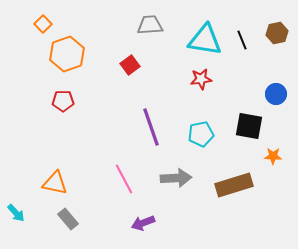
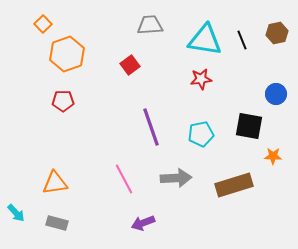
orange triangle: rotated 20 degrees counterclockwise
gray rectangle: moved 11 px left, 4 px down; rotated 35 degrees counterclockwise
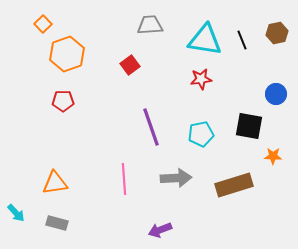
pink line: rotated 24 degrees clockwise
purple arrow: moved 17 px right, 7 px down
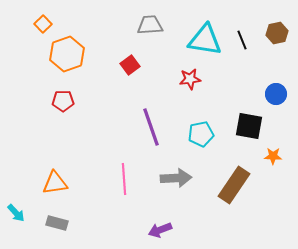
red star: moved 11 px left
brown rectangle: rotated 39 degrees counterclockwise
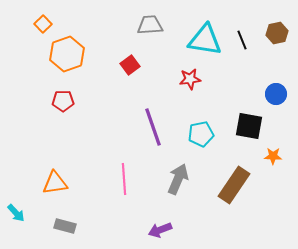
purple line: moved 2 px right
gray arrow: moved 2 px right, 1 px down; rotated 64 degrees counterclockwise
gray rectangle: moved 8 px right, 3 px down
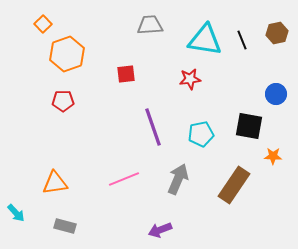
red square: moved 4 px left, 9 px down; rotated 30 degrees clockwise
pink line: rotated 72 degrees clockwise
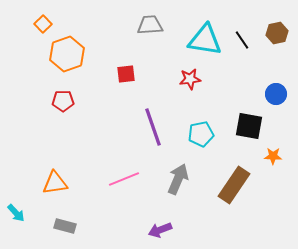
black line: rotated 12 degrees counterclockwise
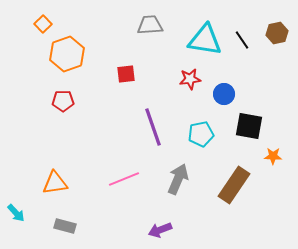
blue circle: moved 52 px left
